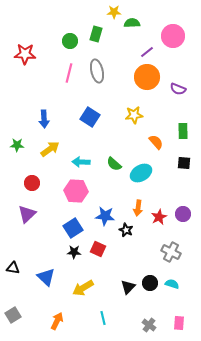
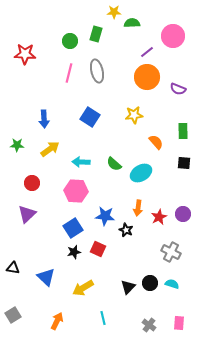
black star at (74, 252): rotated 16 degrees counterclockwise
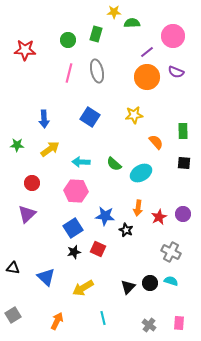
green circle at (70, 41): moved 2 px left, 1 px up
red star at (25, 54): moved 4 px up
purple semicircle at (178, 89): moved 2 px left, 17 px up
cyan semicircle at (172, 284): moved 1 px left, 3 px up
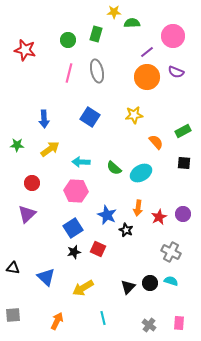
red star at (25, 50): rotated 10 degrees clockwise
green rectangle at (183, 131): rotated 63 degrees clockwise
green semicircle at (114, 164): moved 4 px down
blue star at (105, 216): moved 2 px right, 1 px up; rotated 18 degrees clockwise
gray square at (13, 315): rotated 28 degrees clockwise
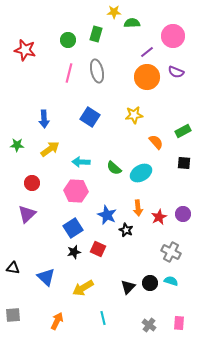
orange arrow at (138, 208): rotated 14 degrees counterclockwise
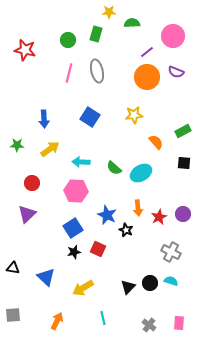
yellow star at (114, 12): moved 5 px left
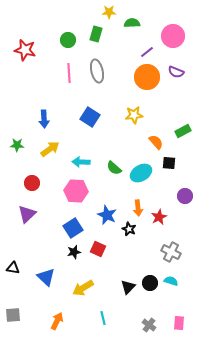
pink line at (69, 73): rotated 18 degrees counterclockwise
black square at (184, 163): moved 15 px left
purple circle at (183, 214): moved 2 px right, 18 px up
black star at (126, 230): moved 3 px right, 1 px up
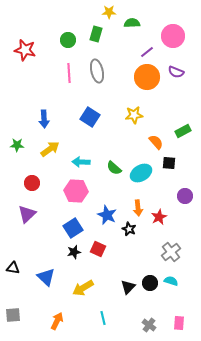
gray cross at (171, 252): rotated 24 degrees clockwise
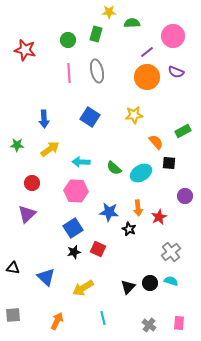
blue star at (107, 215): moved 2 px right, 3 px up; rotated 18 degrees counterclockwise
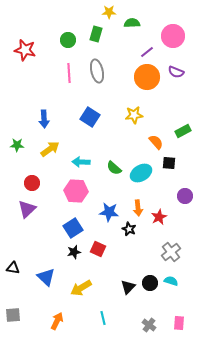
purple triangle at (27, 214): moved 5 px up
yellow arrow at (83, 288): moved 2 px left
